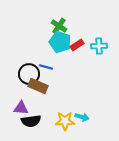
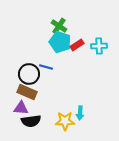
brown rectangle: moved 11 px left, 6 px down
cyan arrow: moved 2 px left, 4 px up; rotated 80 degrees clockwise
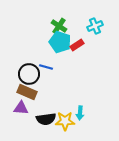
cyan cross: moved 4 px left, 20 px up; rotated 21 degrees counterclockwise
black semicircle: moved 15 px right, 2 px up
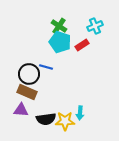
red rectangle: moved 5 px right
purple triangle: moved 2 px down
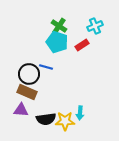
cyan pentagon: moved 3 px left
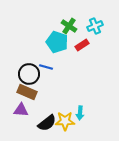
green cross: moved 10 px right
black semicircle: moved 1 px right, 4 px down; rotated 30 degrees counterclockwise
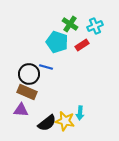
green cross: moved 1 px right, 2 px up
yellow star: rotated 12 degrees clockwise
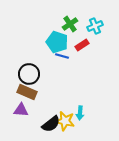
green cross: rotated 21 degrees clockwise
blue line: moved 16 px right, 11 px up
black semicircle: moved 4 px right, 1 px down
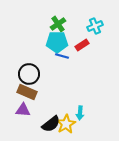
green cross: moved 12 px left
cyan pentagon: rotated 20 degrees counterclockwise
purple triangle: moved 2 px right
yellow star: moved 1 px right, 3 px down; rotated 30 degrees clockwise
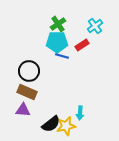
cyan cross: rotated 14 degrees counterclockwise
black circle: moved 3 px up
yellow star: moved 2 px down; rotated 18 degrees clockwise
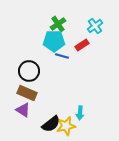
cyan pentagon: moved 3 px left, 1 px up
brown rectangle: moved 1 px down
purple triangle: rotated 28 degrees clockwise
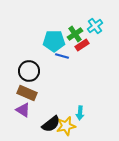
green cross: moved 17 px right, 10 px down
